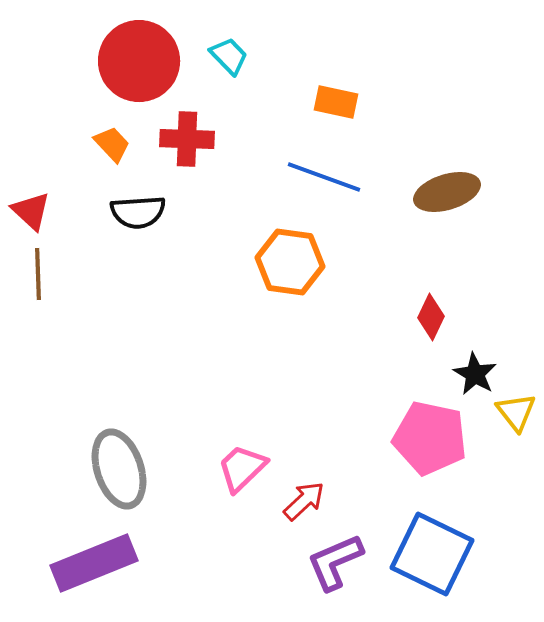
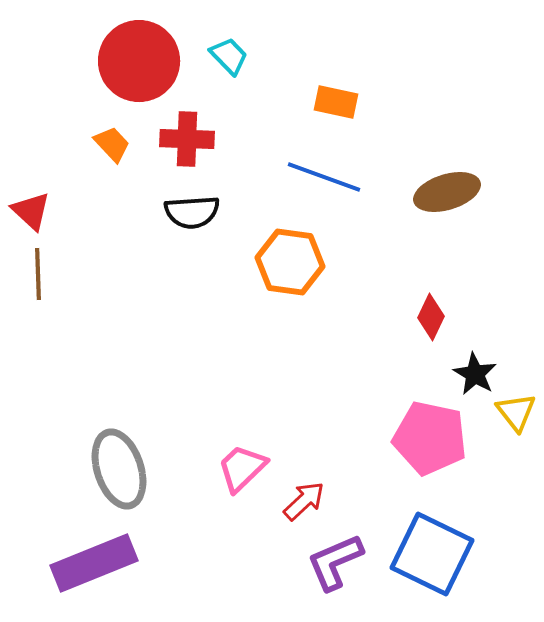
black semicircle: moved 54 px right
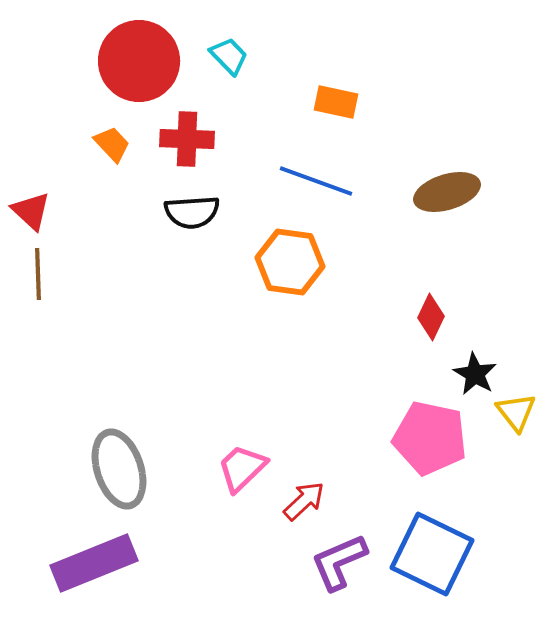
blue line: moved 8 px left, 4 px down
purple L-shape: moved 4 px right
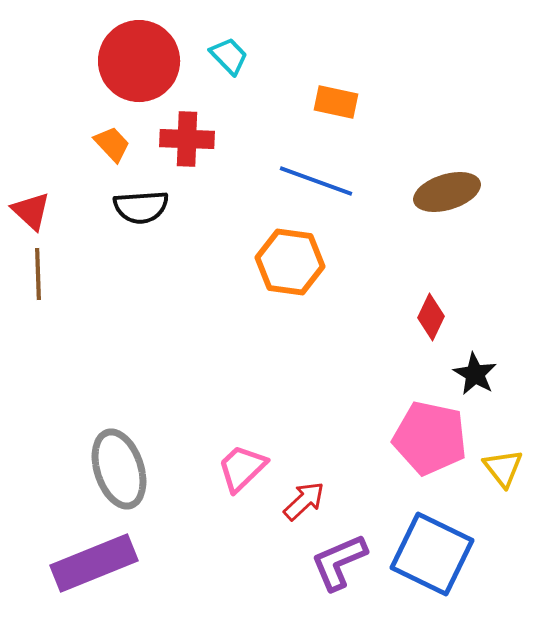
black semicircle: moved 51 px left, 5 px up
yellow triangle: moved 13 px left, 56 px down
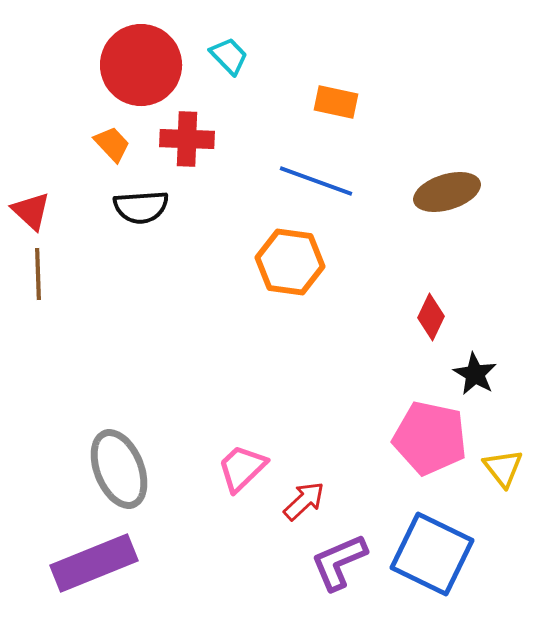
red circle: moved 2 px right, 4 px down
gray ellipse: rotated 4 degrees counterclockwise
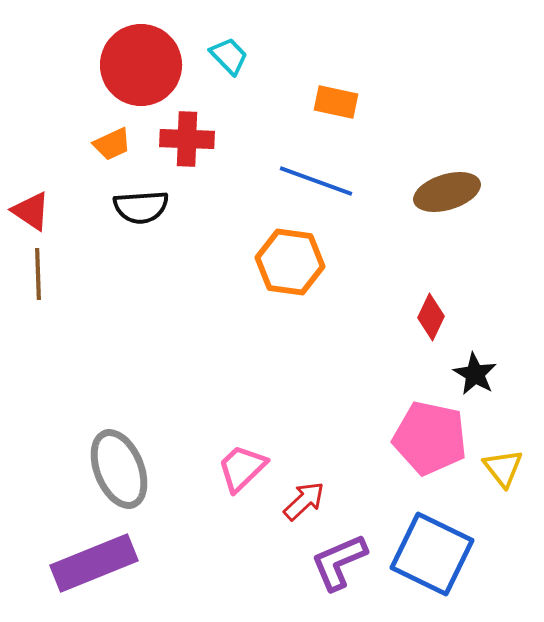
orange trapezoid: rotated 108 degrees clockwise
red triangle: rotated 9 degrees counterclockwise
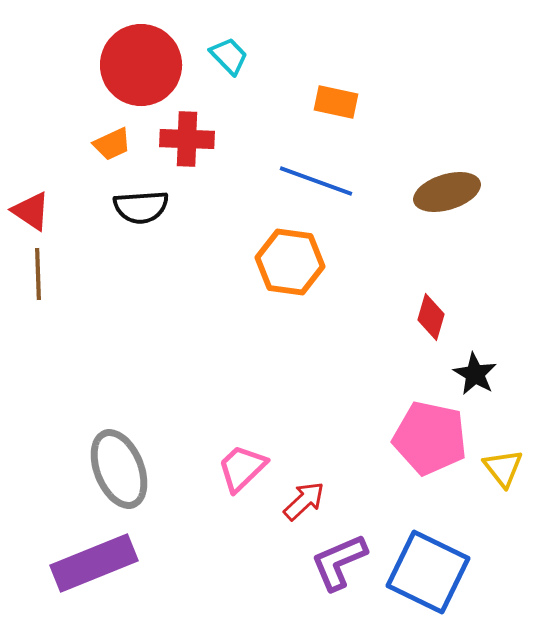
red diamond: rotated 9 degrees counterclockwise
blue square: moved 4 px left, 18 px down
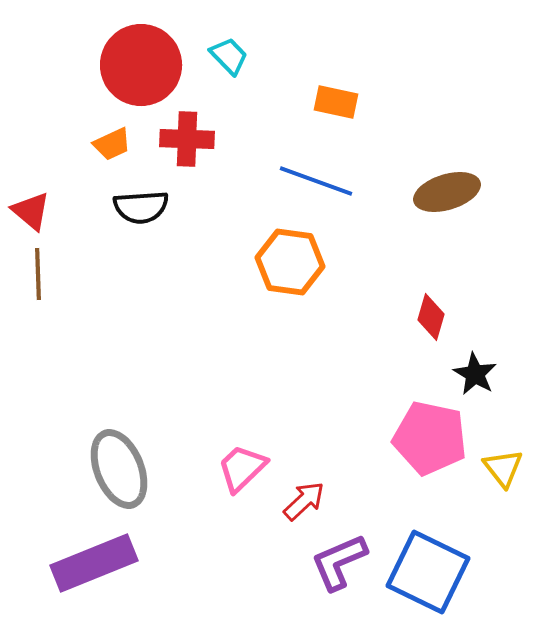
red triangle: rotated 6 degrees clockwise
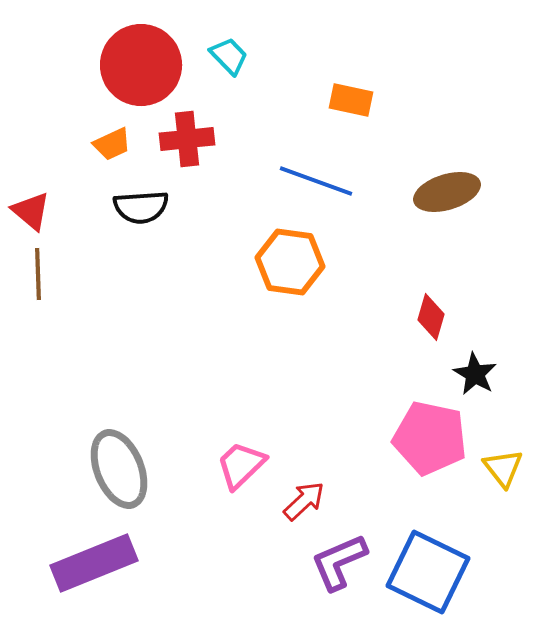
orange rectangle: moved 15 px right, 2 px up
red cross: rotated 8 degrees counterclockwise
pink trapezoid: moved 1 px left, 3 px up
